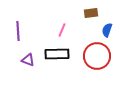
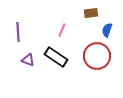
purple line: moved 1 px down
black rectangle: moved 1 px left, 3 px down; rotated 35 degrees clockwise
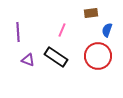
red circle: moved 1 px right
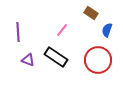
brown rectangle: rotated 40 degrees clockwise
pink line: rotated 16 degrees clockwise
red circle: moved 4 px down
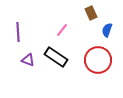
brown rectangle: rotated 32 degrees clockwise
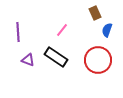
brown rectangle: moved 4 px right
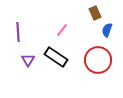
purple triangle: rotated 40 degrees clockwise
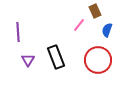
brown rectangle: moved 2 px up
pink line: moved 17 px right, 5 px up
black rectangle: rotated 35 degrees clockwise
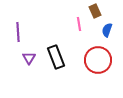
pink line: moved 1 px up; rotated 48 degrees counterclockwise
purple triangle: moved 1 px right, 2 px up
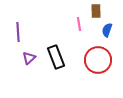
brown rectangle: moved 1 px right; rotated 24 degrees clockwise
purple triangle: rotated 16 degrees clockwise
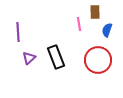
brown rectangle: moved 1 px left, 1 px down
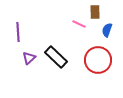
pink line: rotated 56 degrees counterclockwise
black rectangle: rotated 25 degrees counterclockwise
